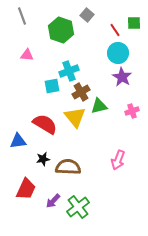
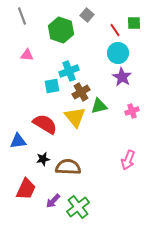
pink arrow: moved 10 px right
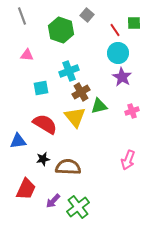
cyan square: moved 11 px left, 2 px down
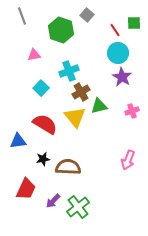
pink triangle: moved 7 px right; rotated 16 degrees counterclockwise
cyan square: rotated 35 degrees counterclockwise
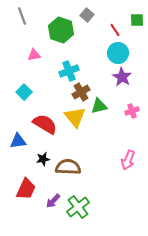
green square: moved 3 px right, 3 px up
cyan square: moved 17 px left, 4 px down
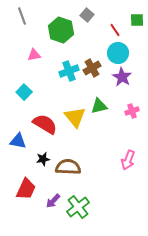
brown cross: moved 11 px right, 24 px up
blue triangle: rotated 18 degrees clockwise
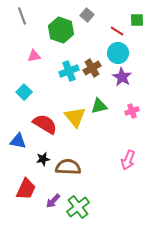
red line: moved 2 px right, 1 px down; rotated 24 degrees counterclockwise
pink triangle: moved 1 px down
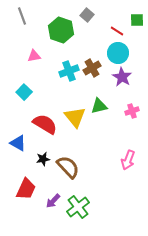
blue triangle: moved 2 px down; rotated 18 degrees clockwise
brown semicircle: rotated 45 degrees clockwise
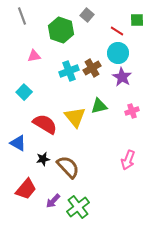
red trapezoid: rotated 15 degrees clockwise
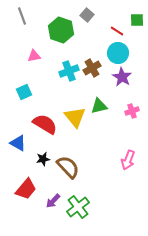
cyan square: rotated 21 degrees clockwise
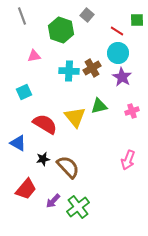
cyan cross: rotated 24 degrees clockwise
